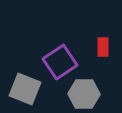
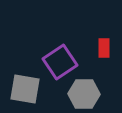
red rectangle: moved 1 px right, 1 px down
gray square: rotated 12 degrees counterclockwise
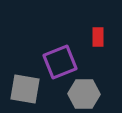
red rectangle: moved 6 px left, 11 px up
purple square: rotated 12 degrees clockwise
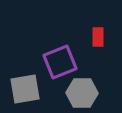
gray square: rotated 20 degrees counterclockwise
gray hexagon: moved 2 px left, 1 px up
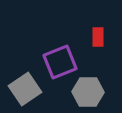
gray square: rotated 24 degrees counterclockwise
gray hexagon: moved 6 px right, 1 px up
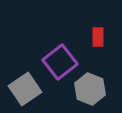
purple square: rotated 16 degrees counterclockwise
gray hexagon: moved 2 px right, 3 px up; rotated 20 degrees clockwise
